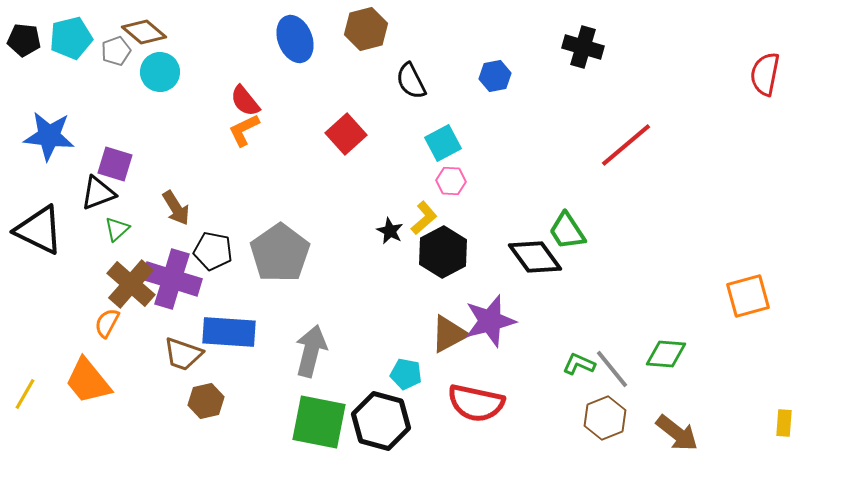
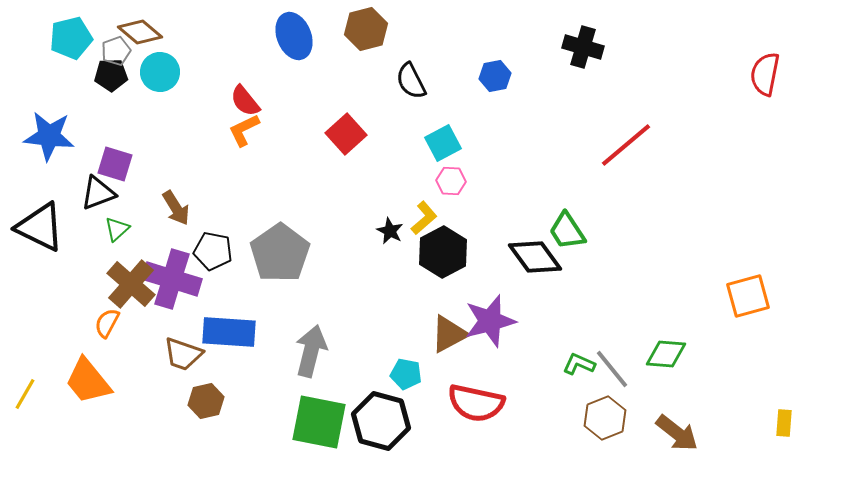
brown diamond at (144, 32): moved 4 px left
blue ellipse at (295, 39): moved 1 px left, 3 px up
black pentagon at (24, 40): moved 87 px right, 35 px down; rotated 8 degrees counterclockwise
black triangle at (39, 230): moved 1 px right, 3 px up
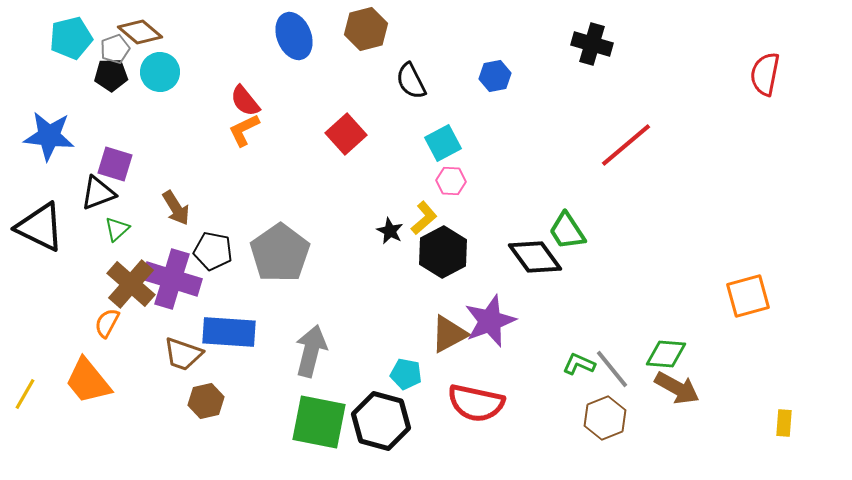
black cross at (583, 47): moved 9 px right, 3 px up
gray pentagon at (116, 51): moved 1 px left, 2 px up
purple star at (490, 321): rotated 6 degrees counterclockwise
brown arrow at (677, 433): moved 45 px up; rotated 9 degrees counterclockwise
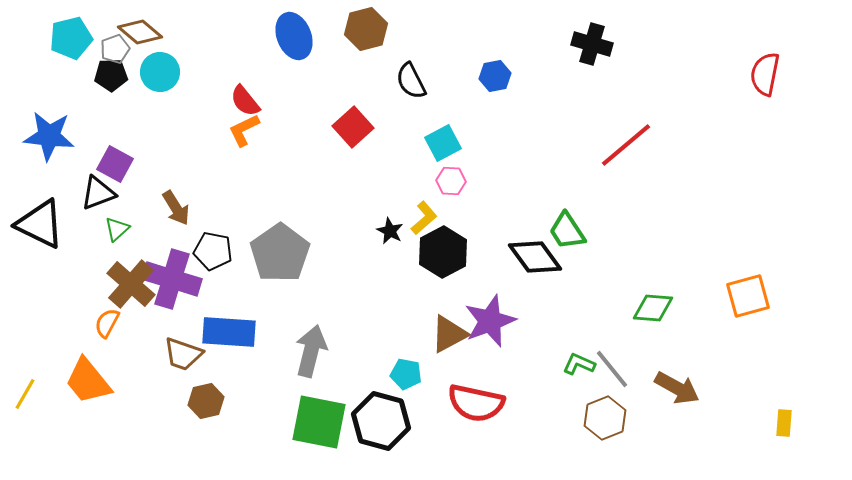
red square at (346, 134): moved 7 px right, 7 px up
purple square at (115, 164): rotated 12 degrees clockwise
black triangle at (40, 227): moved 3 px up
green diamond at (666, 354): moved 13 px left, 46 px up
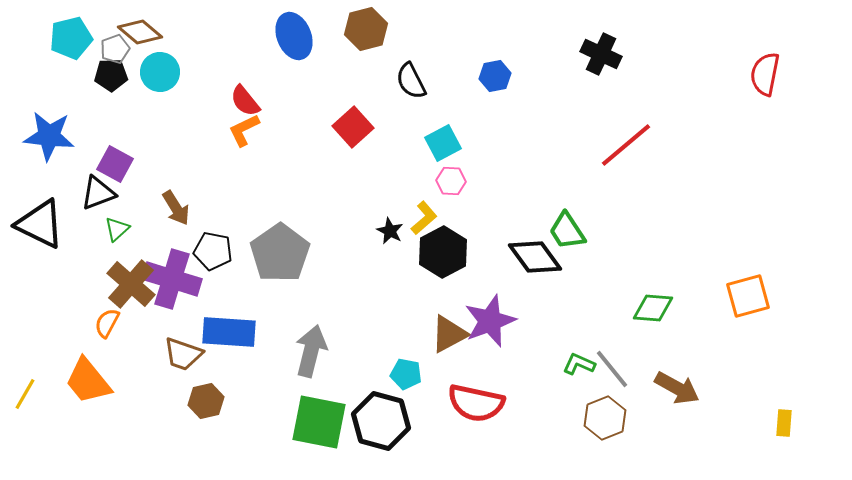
black cross at (592, 44): moved 9 px right, 10 px down; rotated 9 degrees clockwise
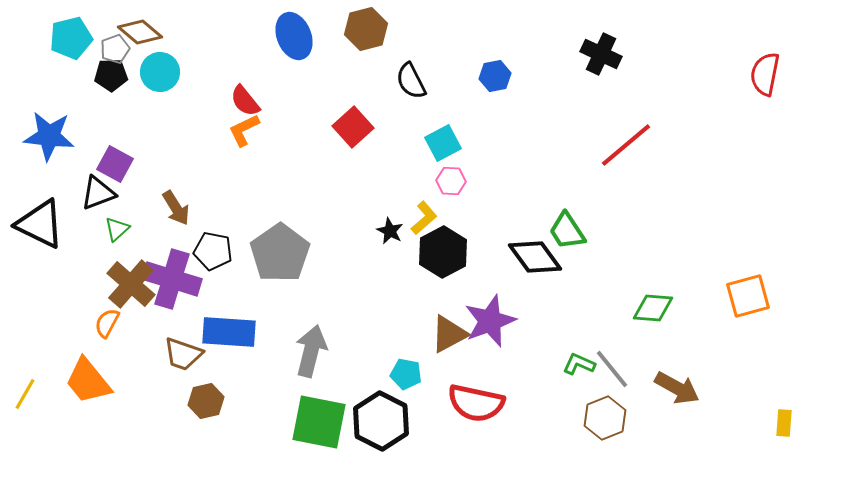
black hexagon at (381, 421): rotated 12 degrees clockwise
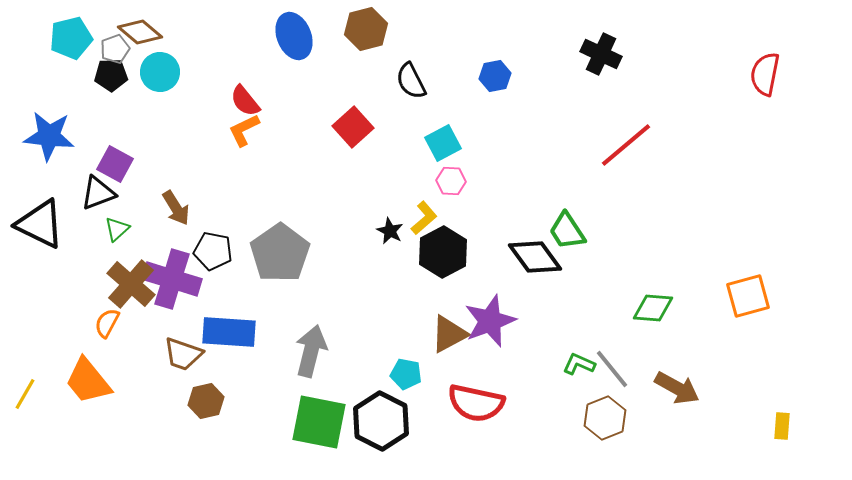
yellow rectangle at (784, 423): moved 2 px left, 3 px down
